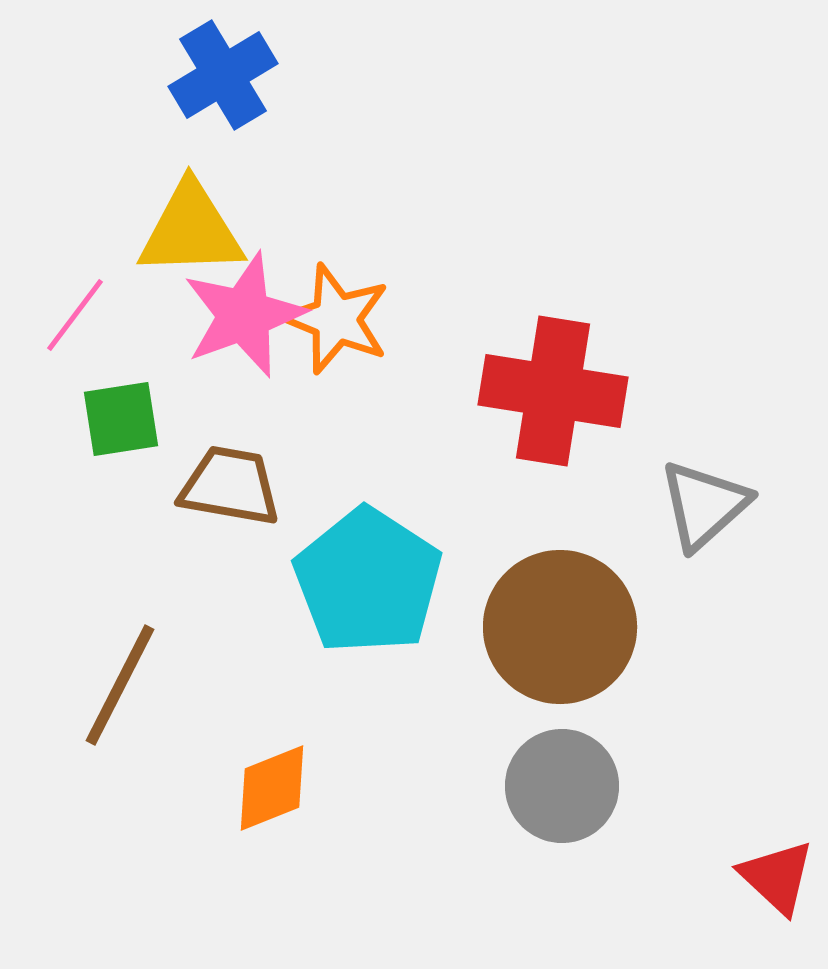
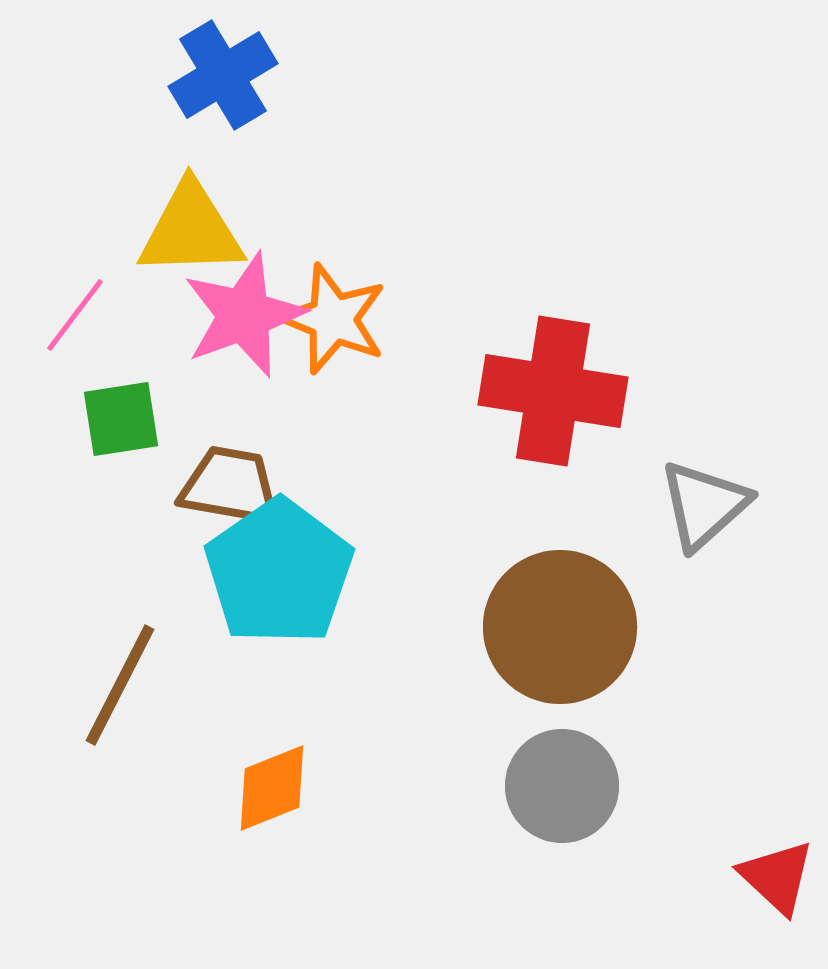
orange star: moved 3 px left
cyan pentagon: moved 89 px left, 9 px up; rotated 4 degrees clockwise
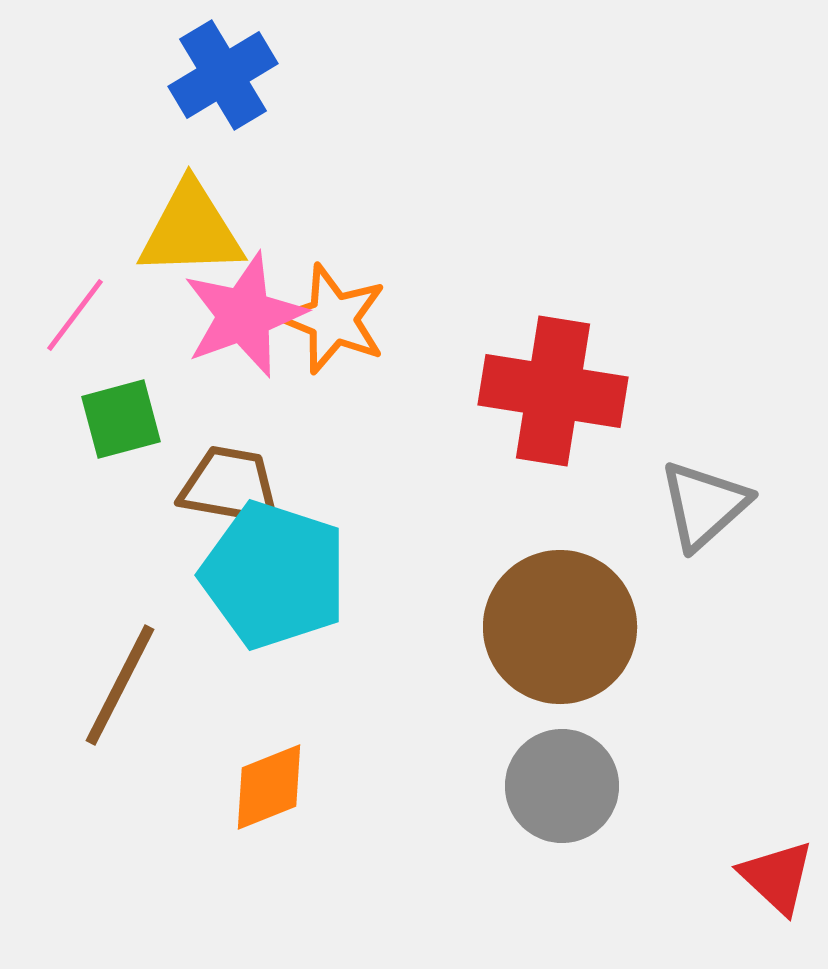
green square: rotated 6 degrees counterclockwise
cyan pentagon: moved 5 px left, 3 px down; rotated 19 degrees counterclockwise
orange diamond: moved 3 px left, 1 px up
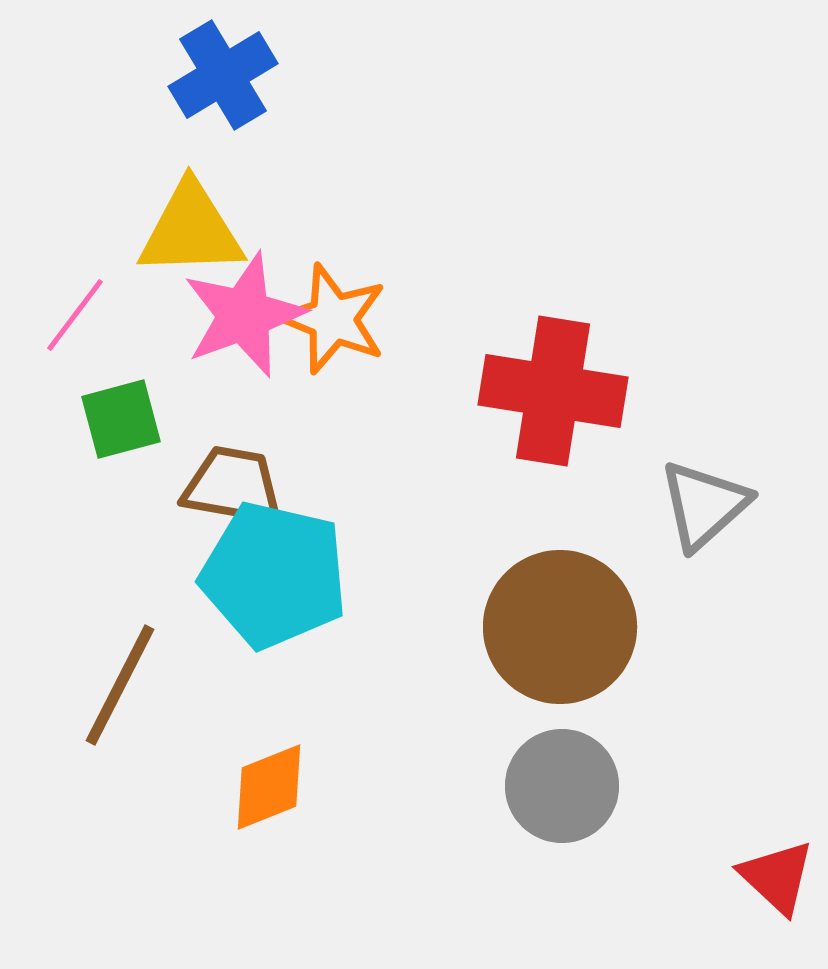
brown trapezoid: moved 3 px right
cyan pentagon: rotated 5 degrees counterclockwise
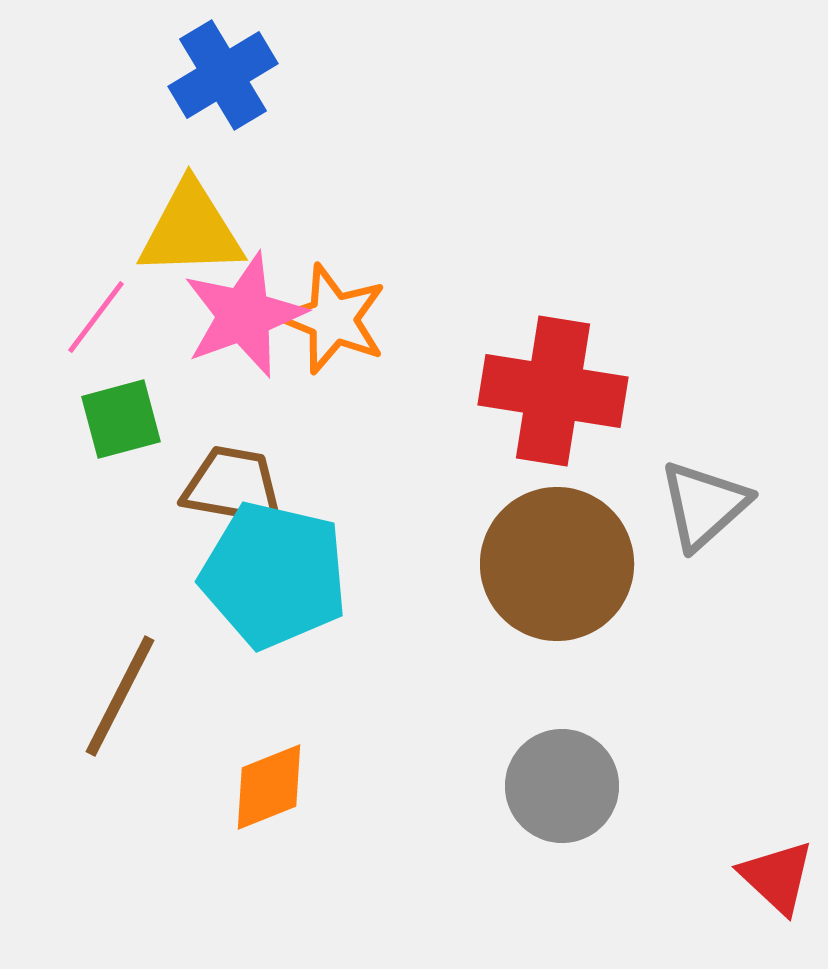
pink line: moved 21 px right, 2 px down
brown circle: moved 3 px left, 63 px up
brown line: moved 11 px down
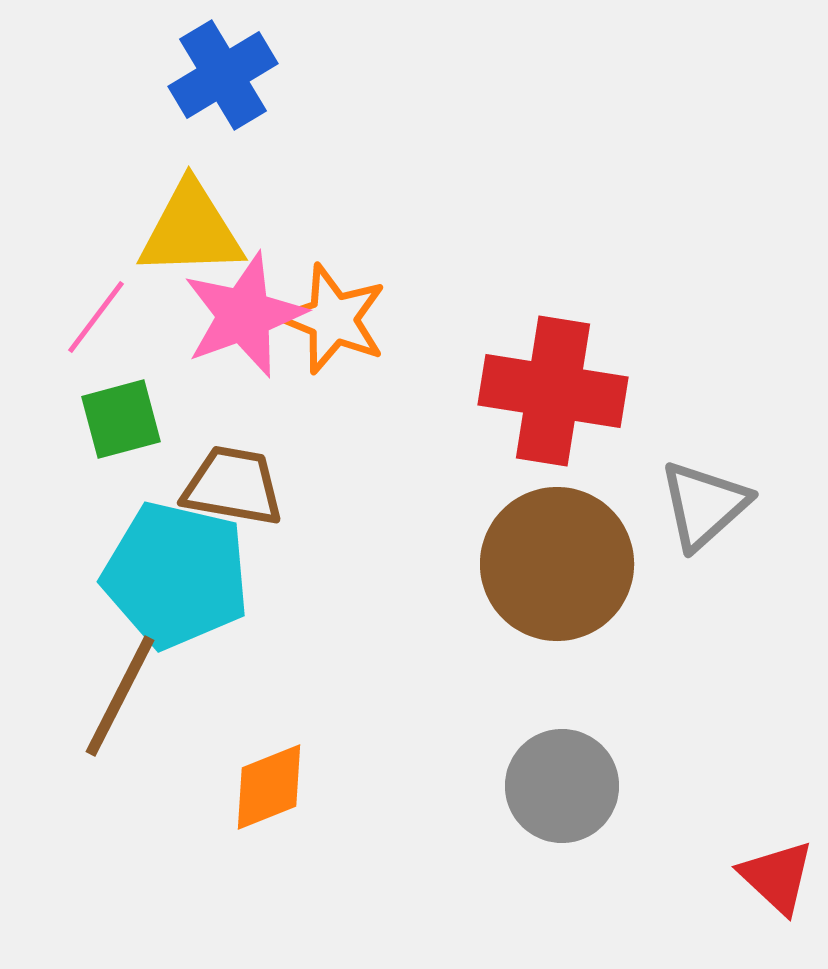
cyan pentagon: moved 98 px left
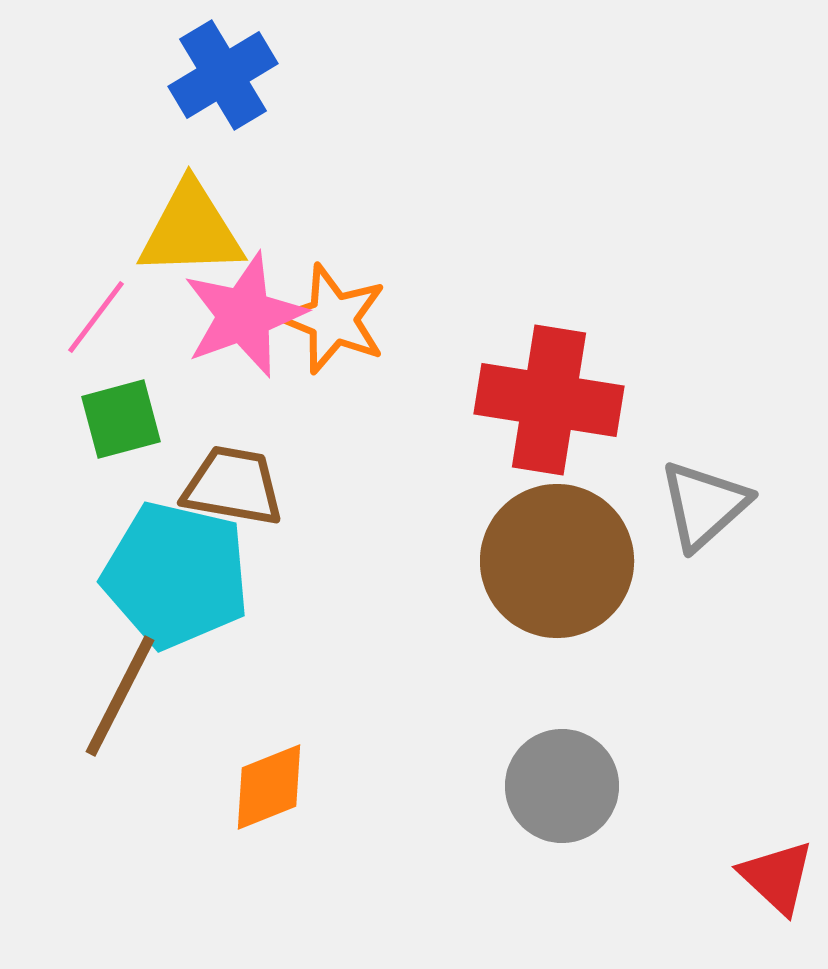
red cross: moved 4 px left, 9 px down
brown circle: moved 3 px up
